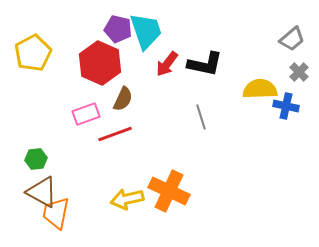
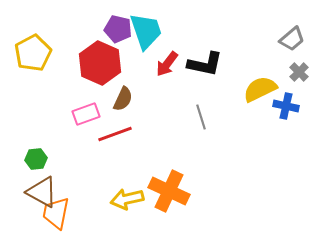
yellow semicircle: rotated 24 degrees counterclockwise
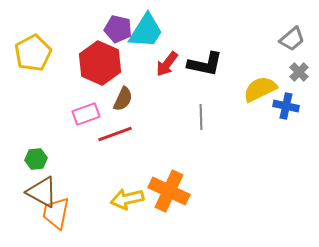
cyan trapezoid: rotated 51 degrees clockwise
gray line: rotated 15 degrees clockwise
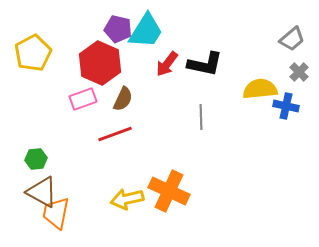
yellow semicircle: rotated 20 degrees clockwise
pink rectangle: moved 3 px left, 15 px up
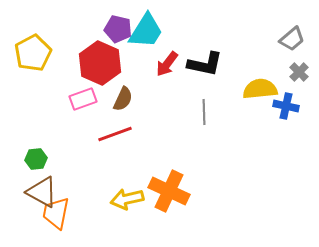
gray line: moved 3 px right, 5 px up
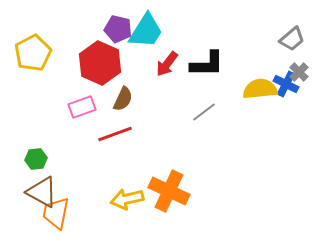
black L-shape: moved 2 px right; rotated 12 degrees counterclockwise
pink rectangle: moved 1 px left, 8 px down
blue cross: moved 22 px up; rotated 15 degrees clockwise
gray line: rotated 55 degrees clockwise
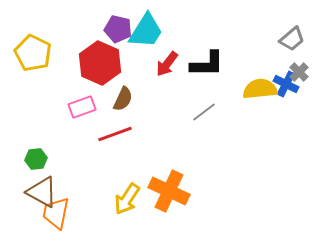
yellow pentagon: rotated 18 degrees counterclockwise
yellow arrow: rotated 44 degrees counterclockwise
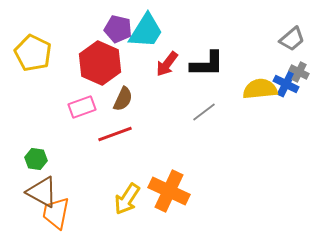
gray cross: rotated 18 degrees counterclockwise
green hexagon: rotated 15 degrees clockwise
